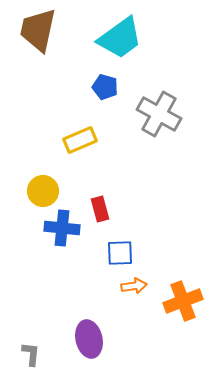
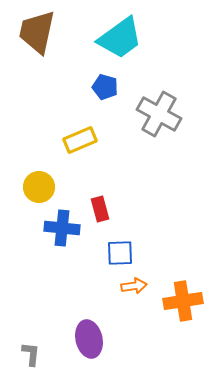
brown trapezoid: moved 1 px left, 2 px down
yellow circle: moved 4 px left, 4 px up
orange cross: rotated 12 degrees clockwise
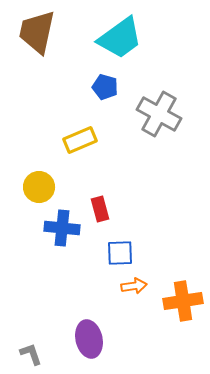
gray L-shape: rotated 25 degrees counterclockwise
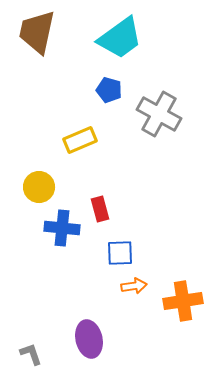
blue pentagon: moved 4 px right, 3 px down
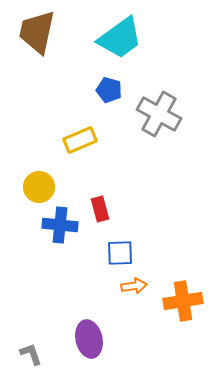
blue cross: moved 2 px left, 3 px up
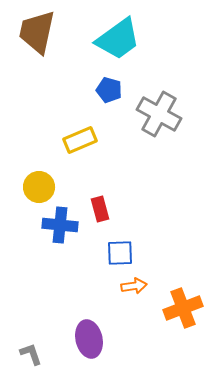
cyan trapezoid: moved 2 px left, 1 px down
orange cross: moved 7 px down; rotated 12 degrees counterclockwise
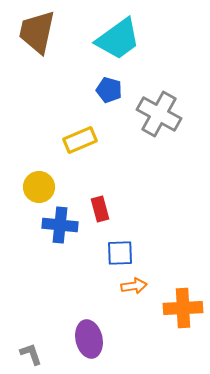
orange cross: rotated 18 degrees clockwise
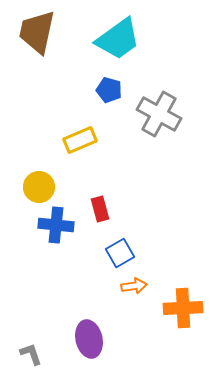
blue cross: moved 4 px left
blue square: rotated 28 degrees counterclockwise
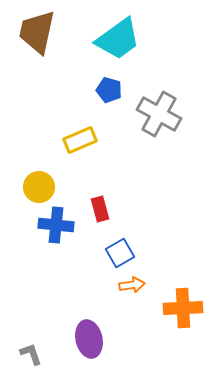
orange arrow: moved 2 px left, 1 px up
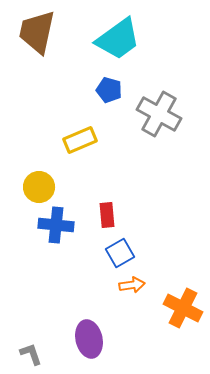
red rectangle: moved 7 px right, 6 px down; rotated 10 degrees clockwise
orange cross: rotated 30 degrees clockwise
